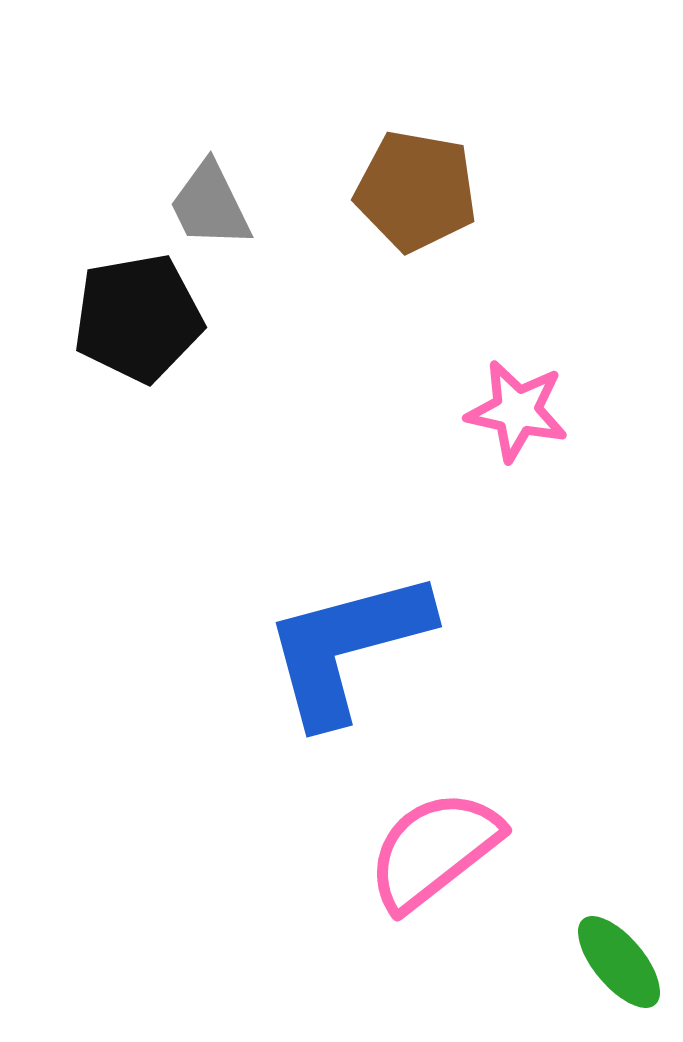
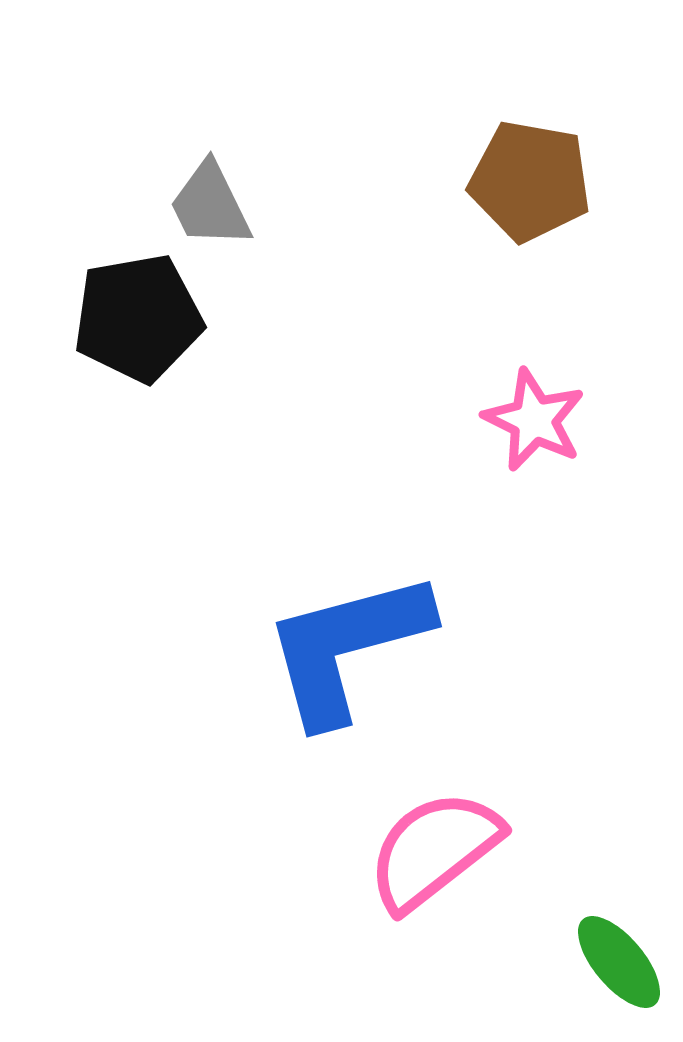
brown pentagon: moved 114 px right, 10 px up
pink star: moved 17 px right, 9 px down; rotated 14 degrees clockwise
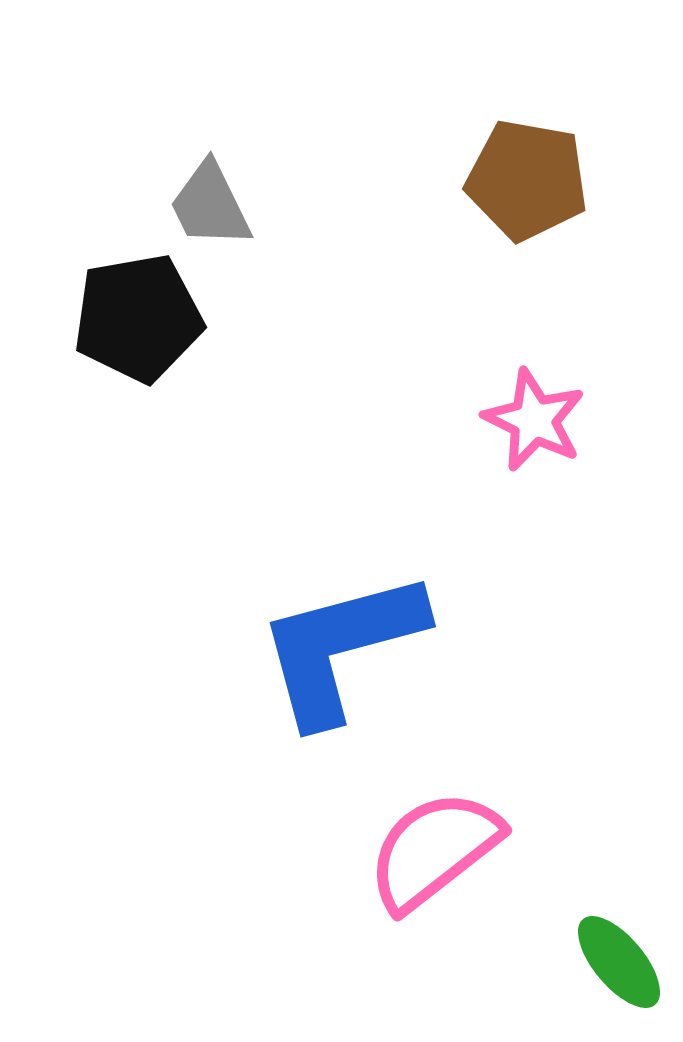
brown pentagon: moved 3 px left, 1 px up
blue L-shape: moved 6 px left
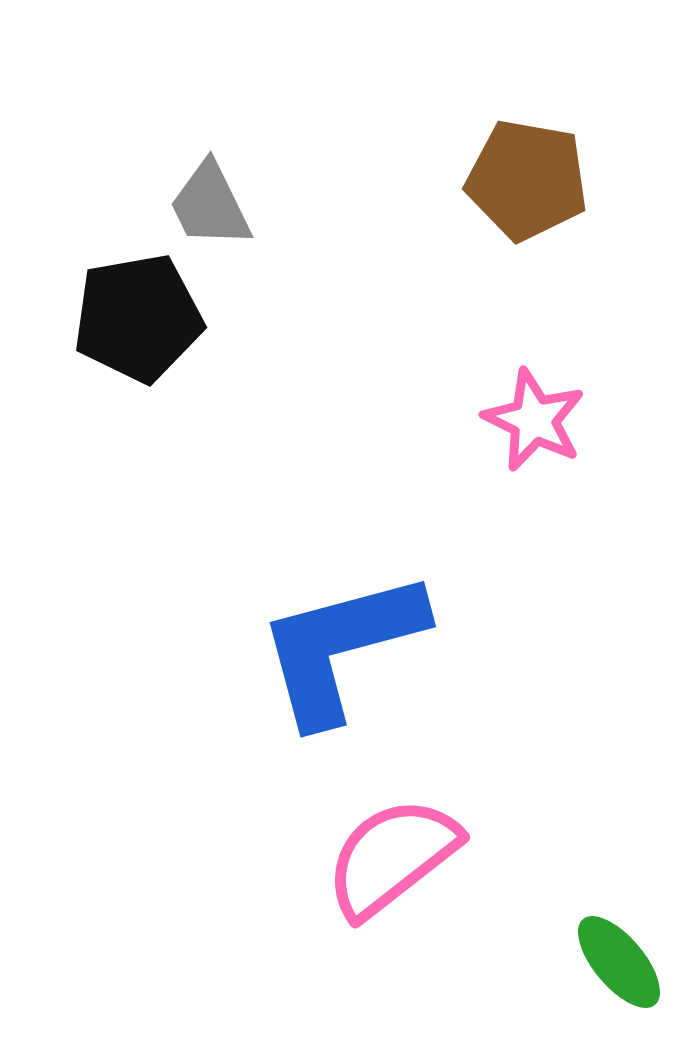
pink semicircle: moved 42 px left, 7 px down
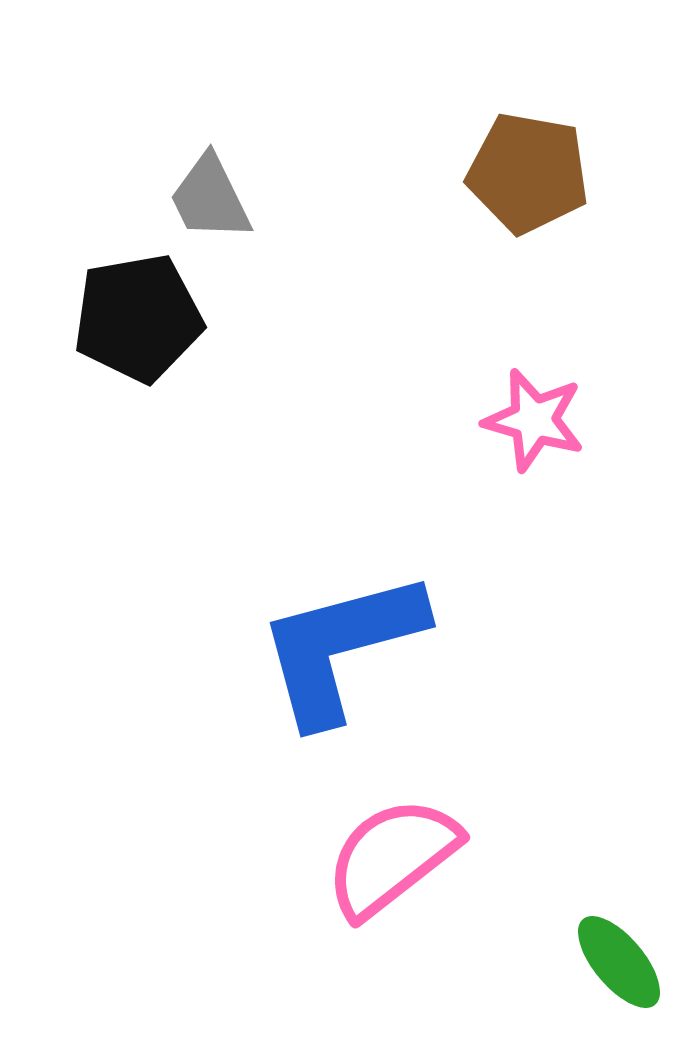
brown pentagon: moved 1 px right, 7 px up
gray trapezoid: moved 7 px up
pink star: rotated 10 degrees counterclockwise
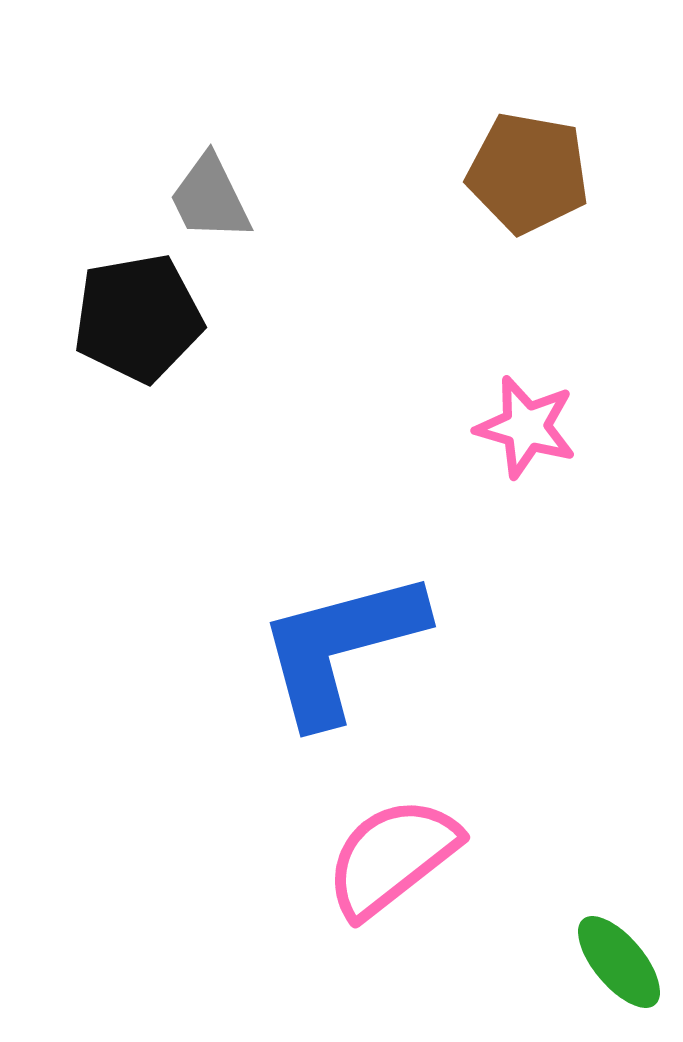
pink star: moved 8 px left, 7 px down
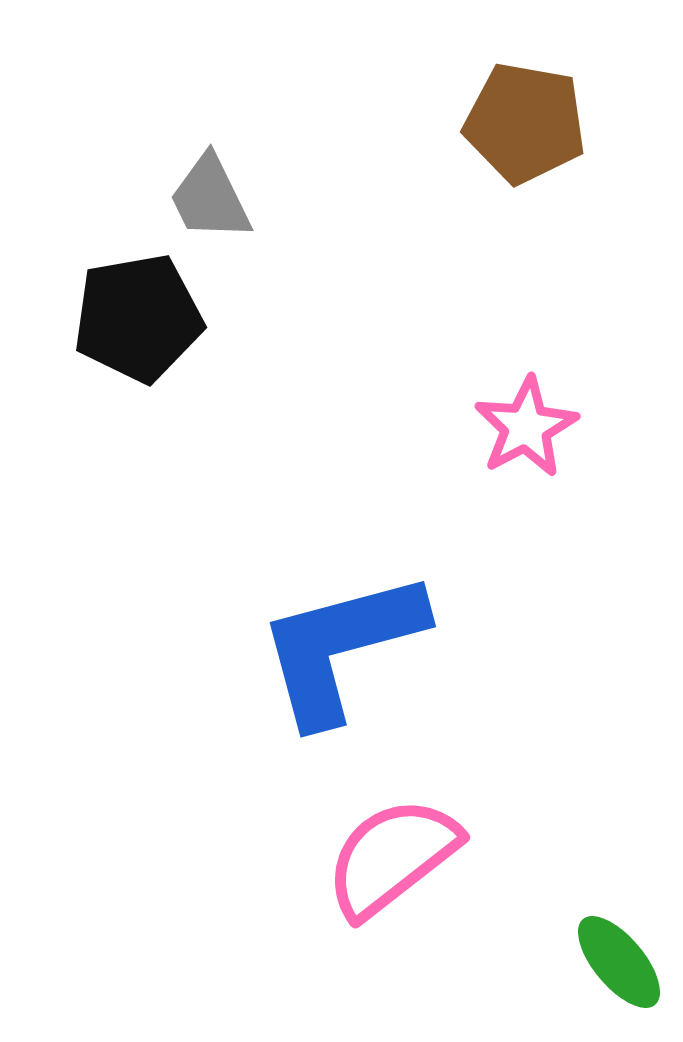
brown pentagon: moved 3 px left, 50 px up
pink star: rotated 28 degrees clockwise
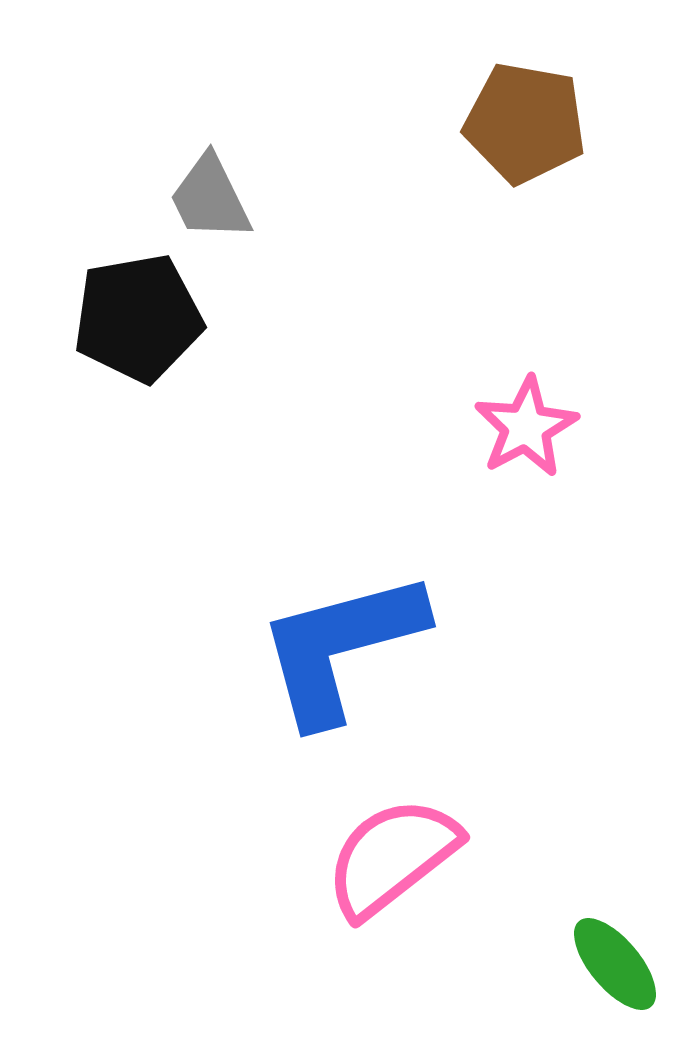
green ellipse: moved 4 px left, 2 px down
